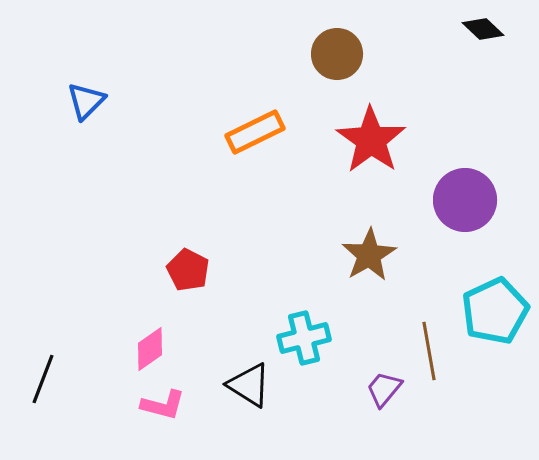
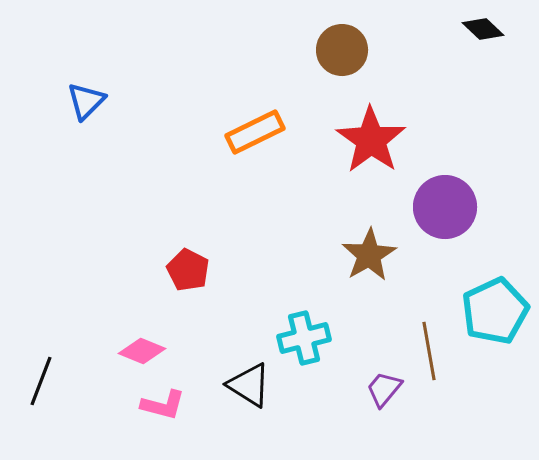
brown circle: moved 5 px right, 4 px up
purple circle: moved 20 px left, 7 px down
pink diamond: moved 8 px left, 2 px down; rotated 57 degrees clockwise
black line: moved 2 px left, 2 px down
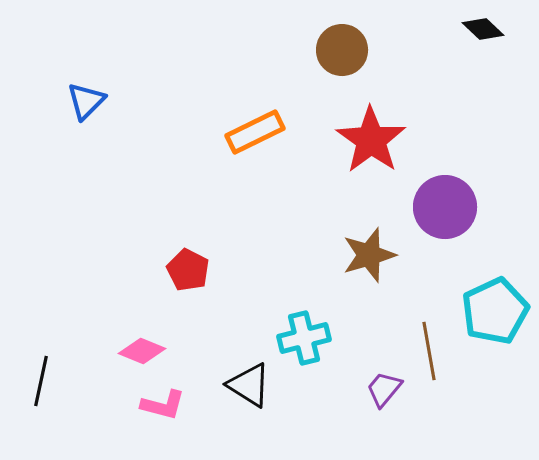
brown star: rotated 14 degrees clockwise
black line: rotated 9 degrees counterclockwise
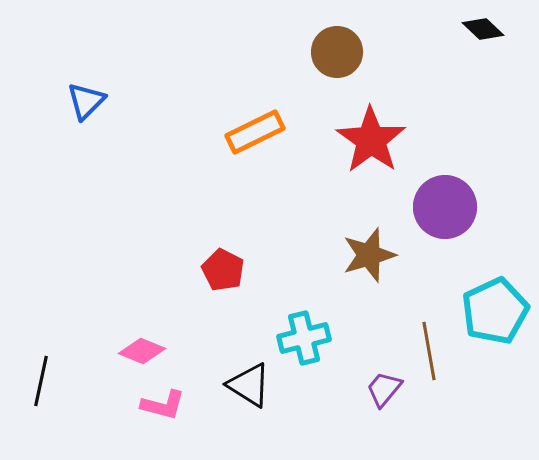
brown circle: moved 5 px left, 2 px down
red pentagon: moved 35 px right
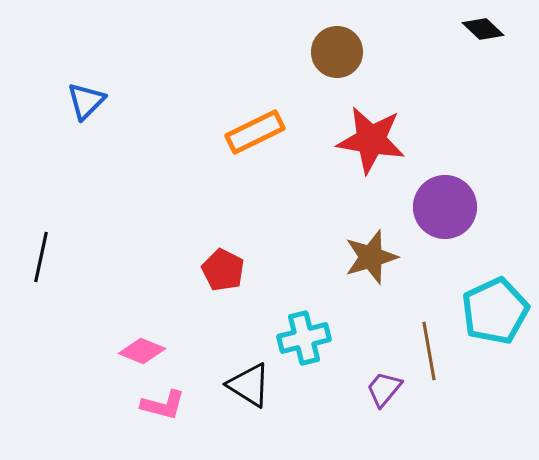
red star: rotated 26 degrees counterclockwise
brown star: moved 2 px right, 2 px down
black line: moved 124 px up
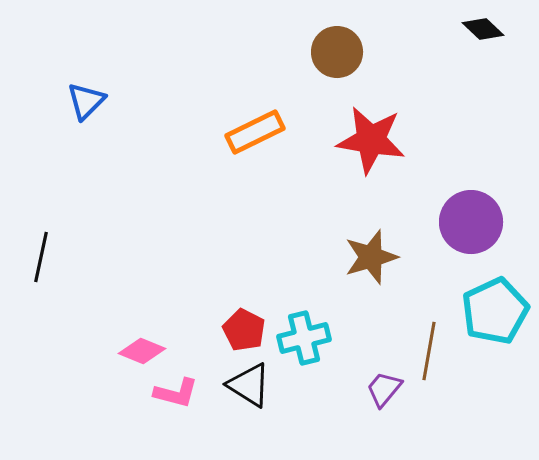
purple circle: moved 26 px right, 15 px down
red pentagon: moved 21 px right, 60 px down
brown line: rotated 20 degrees clockwise
pink L-shape: moved 13 px right, 12 px up
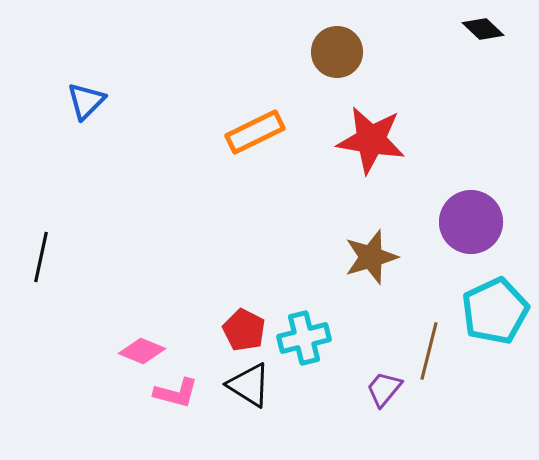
brown line: rotated 4 degrees clockwise
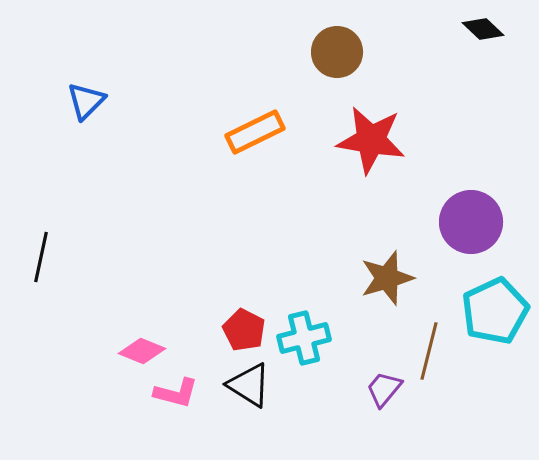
brown star: moved 16 px right, 21 px down
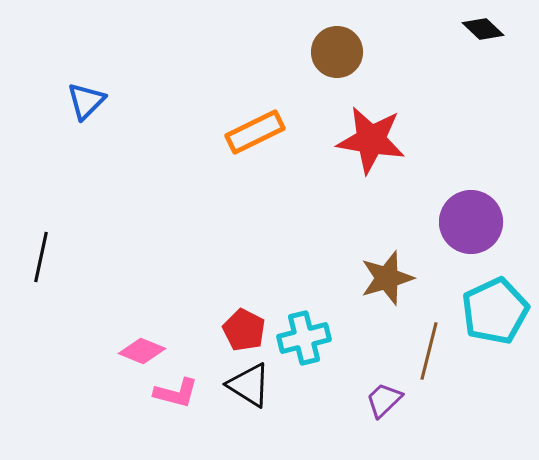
purple trapezoid: moved 11 px down; rotated 6 degrees clockwise
